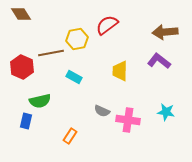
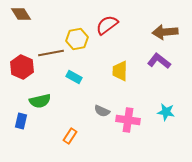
blue rectangle: moved 5 px left
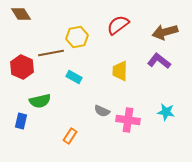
red semicircle: moved 11 px right
brown arrow: rotated 10 degrees counterclockwise
yellow hexagon: moved 2 px up
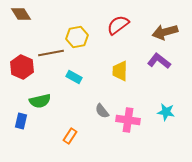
gray semicircle: rotated 28 degrees clockwise
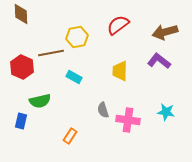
brown diamond: rotated 30 degrees clockwise
gray semicircle: moved 1 px right, 1 px up; rotated 21 degrees clockwise
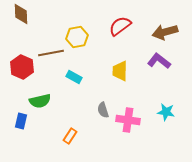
red semicircle: moved 2 px right, 1 px down
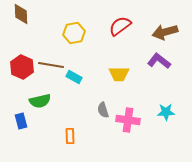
yellow hexagon: moved 3 px left, 4 px up
brown line: moved 12 px down; rotated 20 degrees clockwise
yellow trapezoid: moved 1 px left, 3 px down; rotated 90 degrees counterclockwise
cyan star: rotated 12 degrees counterclockwise
blue rectangle: rotated 28 degrees counterclockwise
orange rectangle: rotated 35 degrees counterclockwise
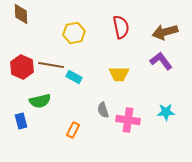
red semicircle: moved 1 px right, 1 px down; rotated 115 degrees clockwise
purple L-shape: moved 2 px right; rotated 15 degrees clockwise
orange rectangle: moved 3 px right, 6 px up; rotated 28 degrees clockwise
